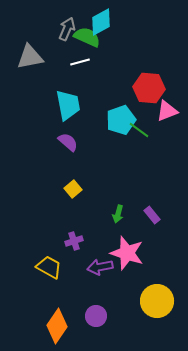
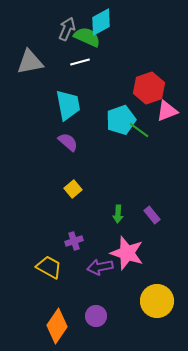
gray triangle: moved 5 px down
red hexagon: rotated 24 degrees counterclockwise
green arrow: rotated 12 degrees counterclockwise
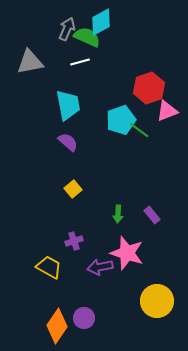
purple circle: moved 12 px left, 2 px down
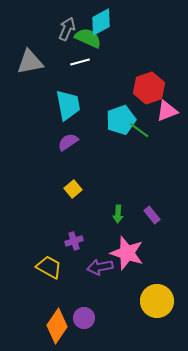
green semicircle: moved 1 px right, 1 px down
purple semicircle: rotated 75 degrees counterclockwise
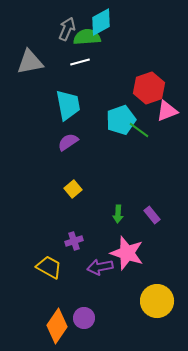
green semicircle: moved 1 px left, 1 px up; rotated 28 degrees counterclockwise
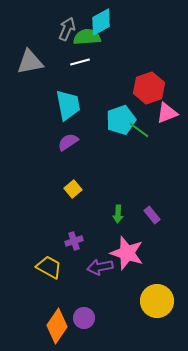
pink triangle: moved 2 px down
